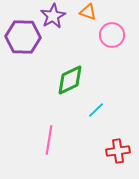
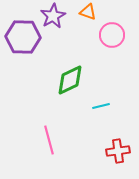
cyan line: moved 5 px right, 4 px up; rotated 30 degrees clockwise
pink line: rotated 24 degrees counterclockwise
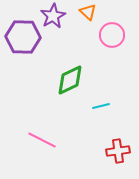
orange triangle: rotated 24 degrees clockwise
pink line: moved 7 px left; rotated 48 degrees counterclockwise
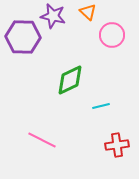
purple star: rotated 30 degrees counterclockwise
red cross: moved 1 px left, 6 px up
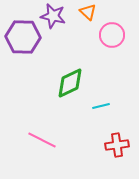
green diamond: moved 3 px down
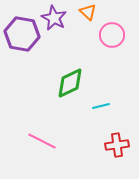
purple star: moved 1 px right, 2 px down; rotated 15 degrees clockwise
purple hexagon: moved 1 px left, 3 px up; rotated 8 degrees clockwise
pink line: moved 1 px down
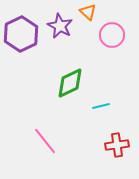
purple star: moved 6 px right, 8 px down
purple hexagon: moved 1 px left; rotated 24 degrees clockwise
pink line: moved 3 px right; rotated 24 degrees clockwise
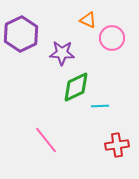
orange triangle: moved 8 px down; rotated 18 degrees counterclockwise
purple star: moved 2 px right, 27 px down; rotated 25 degrees counterclockwise
pink circle: moved 3 px down
green diamond: moved 6 px right, 4 px down
cyan line: moved 1 px left; rotated 12 degrees clockwise
pink line: moved 1 px right, 1 px up
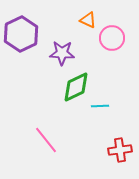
red cross: moved 3 px right, 5 px down
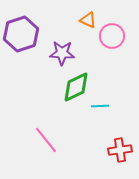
purple hexagon: rotated 8 degrees clockwise
pink circle: moved 2 px up
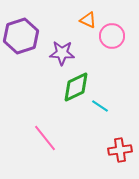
purple hexagon: moved 2 px down
cyan line: rotated 36 degrees clockwise
pink line: moved 1 px left, 2 px up
